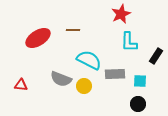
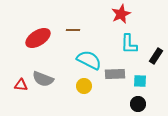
cyan L-shape: moved 2 px down
gray semicircle: moved 18 px left
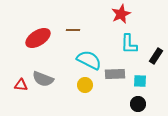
yellow circle: moved 1 px right, 1 px up
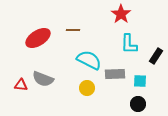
red star: rotated 12 degrees counterclockwise
yellow circle: moved 2 px right, 3 px down
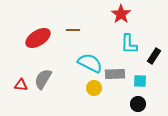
black rectangle: moved 2 px left
cyan semicircle: moved 1 px right, 3 px down
gray semicircle: rotated 100 degrees clockwise
yellow circle: moved 7 px right
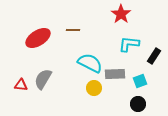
cyan L-shape: rotated 95 degrees clockwise
cyan square: rotated 24 degrees counterclockwise
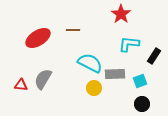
black circle: moved 4 px right
